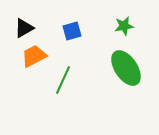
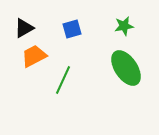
blue square: moved 2 px up
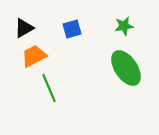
green line: moved 14 px left, 8 px down; rotated 48 degrees counterclockwise
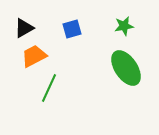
green line: rotated 48 degrees clockwise
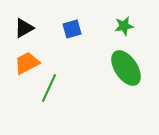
orange trapezoid: moved 7 px left, 7 px down
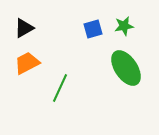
blue square: moved 21 px right
green line: moved 11 px right
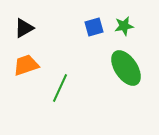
blue square: moved 1 px right, 2 px up
orange trapezoid: moved 1 px left, 2 px down; rotated 8 degrees clockwise
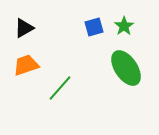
green star: rotated 24 degrees counterclockwise
green line: rotated 16 degrees clockwise
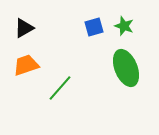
green star: rotated 18 degrees counterclockwise
green ellipse: rotated 12 degrees clockwise
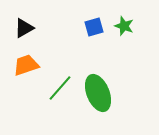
green ellipse: moved 28 px left, 25 px down
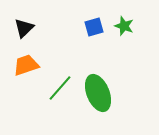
black triangle: rotated 15 degrees counterclockwise
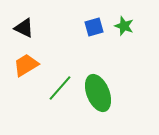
black triangle: rotated 50 degrees counterclockwise
orange trapezoid: rotated 12 degrees counterclockwise
